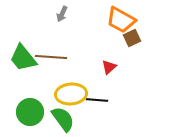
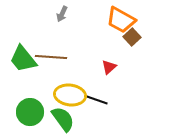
brown square: moved 1 px up; rotated 18 degrees counterclockwise
green trapezoid: moved 1 px down
yellow ellipse: moved 1 px left, 1 px down; rotated 12 degrees clockwise
black line: rotated 15 degrees clockwise
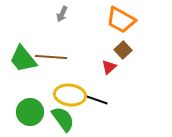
brown square: moved 9 px left, 13 px down
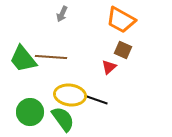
brown square: rotated 24 degrees counterclockwise
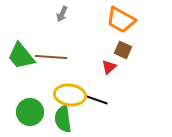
green trapezoid: moved 2 px left, 3 px up
green semicircle: rotated 152 degrees counterclockwise
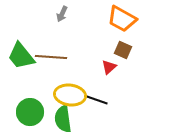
orange trapezoid: moved 1 px right, 1 px up
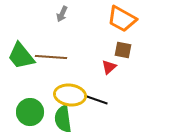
brown square: rotated 12 degrees counterclockwise
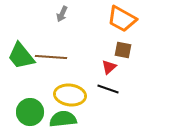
black line: moved 11 px right, 11 px up
green semicircle: rotated 92 degrees clockwise
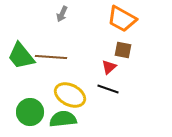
yellow ellipse: rotated 20 degrees clockwise
